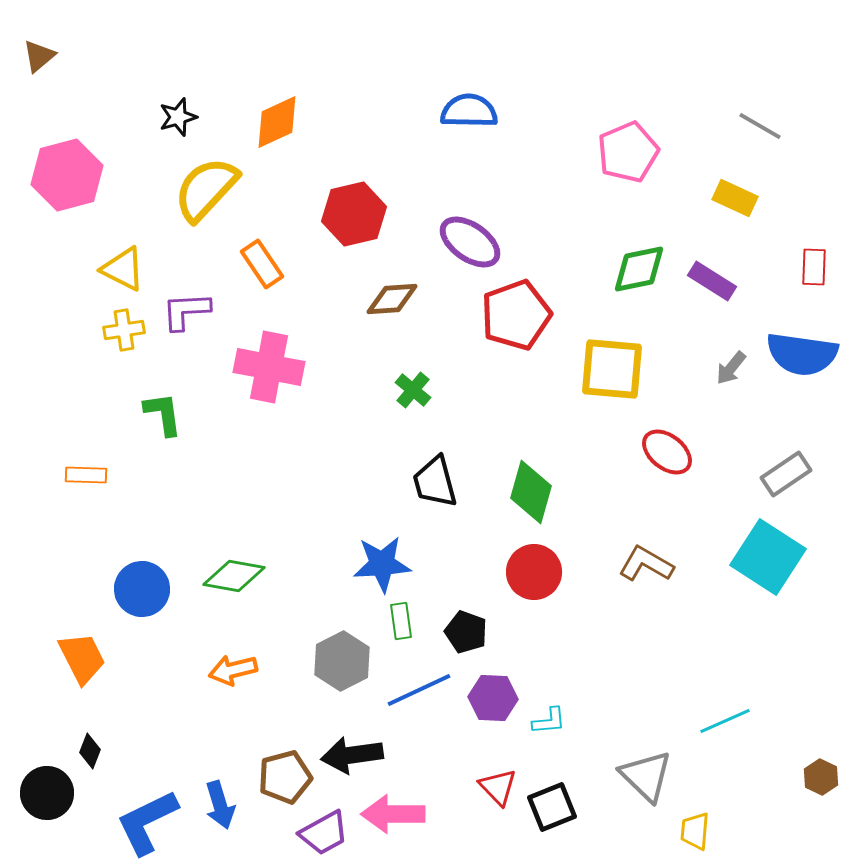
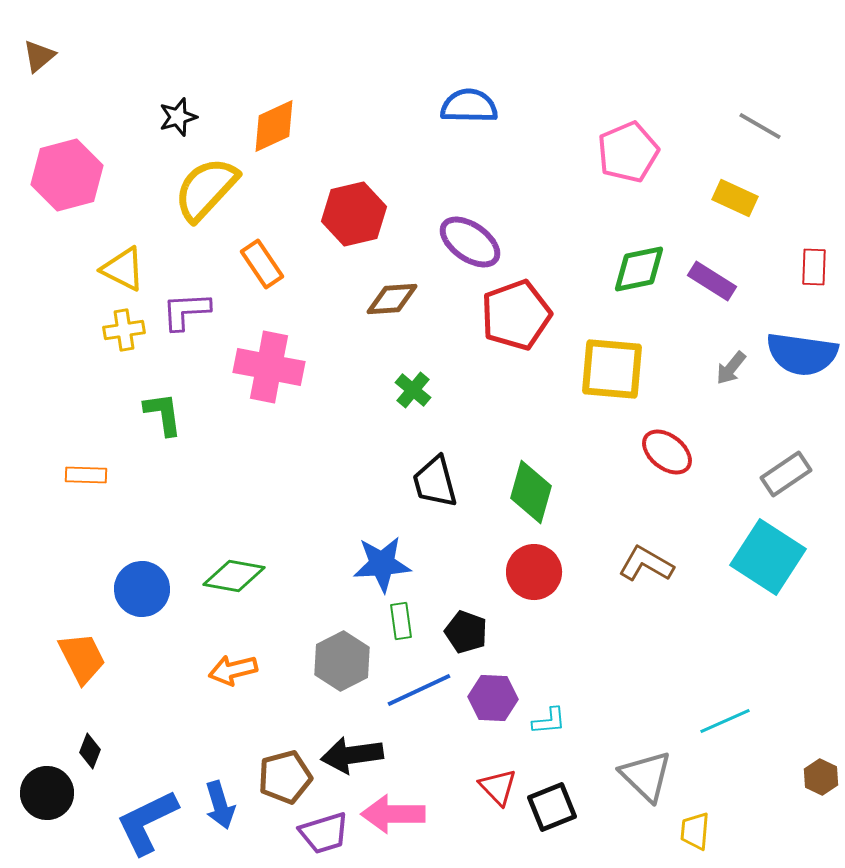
blue semicircle at (469, 111): moved 5 px up
orange diamond at (277, 122): moved 3 px left, 4 px down
purple trapezoid at (324, 833): rotated 12 degrees clockwise
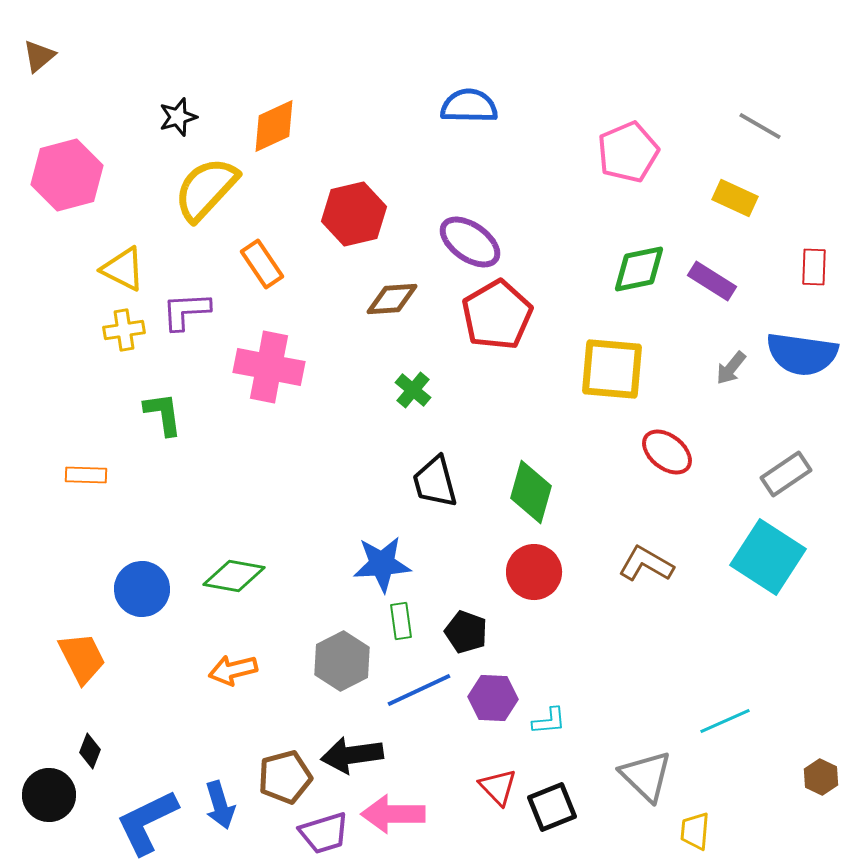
red pentagon at (516, 315): moved 19 px left; rotated 10 degrees counterclockwise
black circle at (47, 793): moved 2 px right, 2 px down
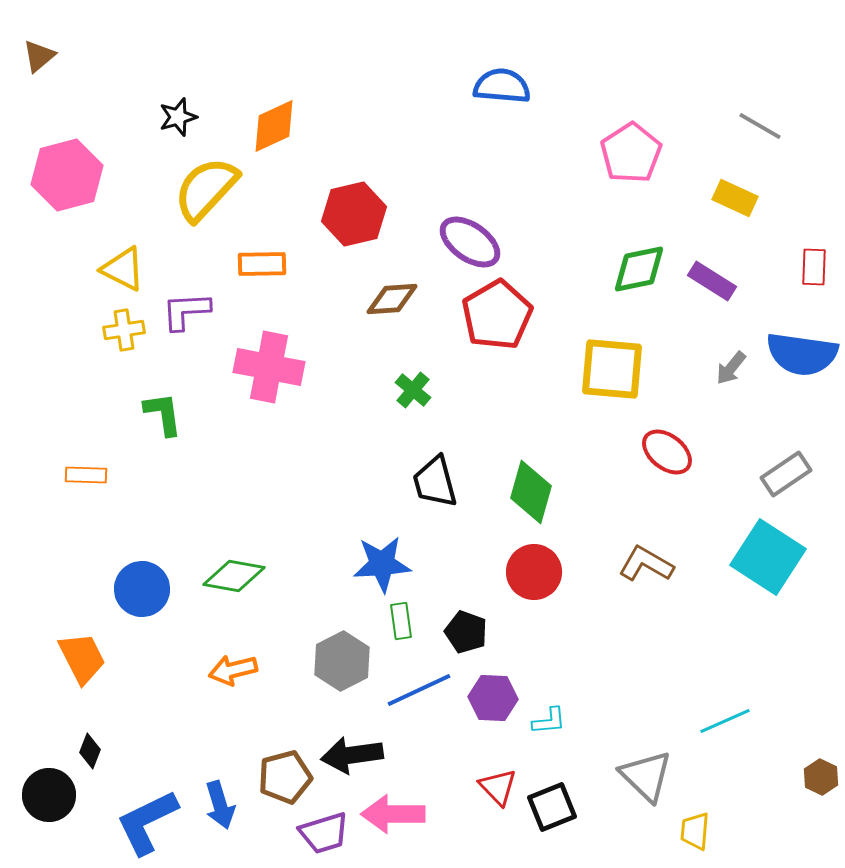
blue semicircle at (469, 106): moved 33 px right, 20 px up; rotated 4 degrees clockwise
pink pentagon at (628, 152): moved 3 px right, 1 px down; rotated 10 degrees counterclockwise
orange rectangle at (262, 264): rotated 57 degrees counterclockwise
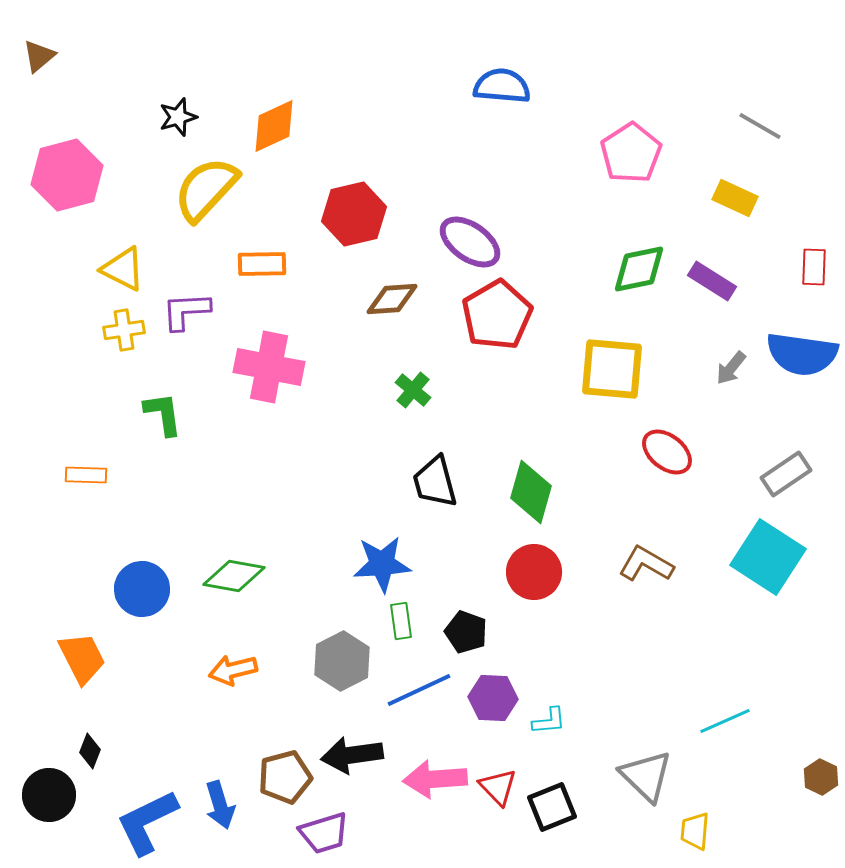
pink arrow at (393, 814): moved 42 px right, 35 px up; rotated 4 degrees counterclockwise
